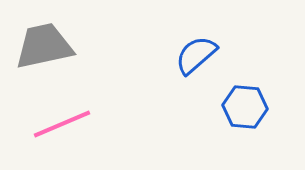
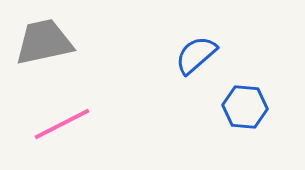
gray trapezoid: moved 4 px up
pink line: rotated 4 degrees counterclockwise
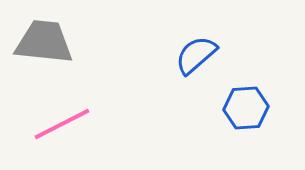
gray trapezoid: rotated 18 degrees clockwise
blue hexagon: moved 1 px right, 1 px down; rotated 9 degrees counterclockwise
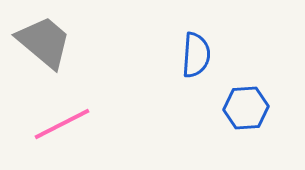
gray trapezoid: rotated 34 degrees clockwise
blue semicircle: rotated 135 degrees clockwise
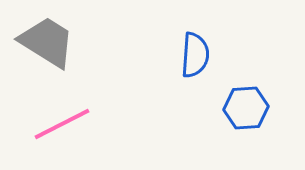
gray trapezoid: moved 3 px right; rotated 8 degrees counterclockwise
blue semicircle: moved 1 px left
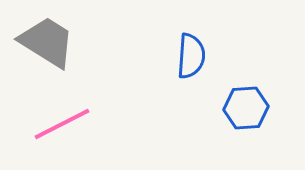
blue semicircle: moved 4 px left, 1 px down
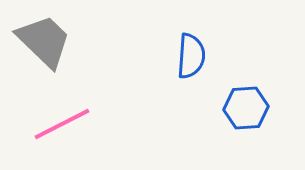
gray trapezoid: moved 3 px left, 1 px up; rotated 12 degrees clockwise
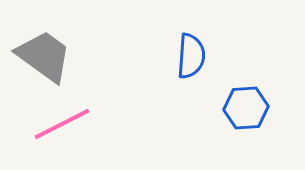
gray trapezoid: moved 15 px down; rotated 8 degrees counterclockwise
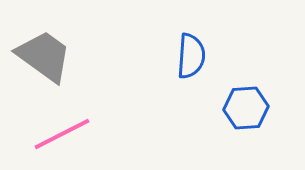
pink line: moved 10 px down
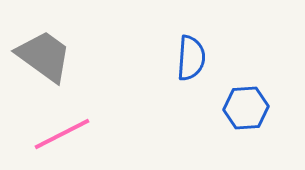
blue semicircle: moved 2 px down
